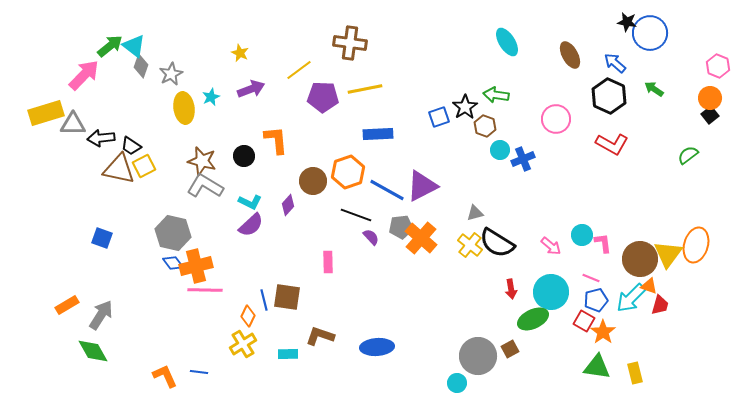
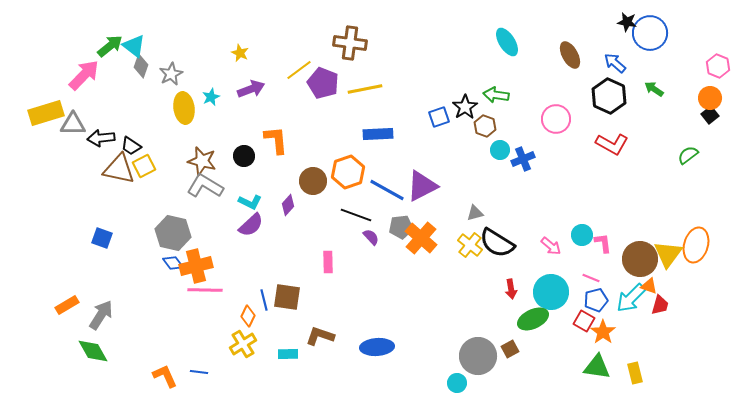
purple pentagon at (323, 97): moved 14 px up; rotated 20 degrees clockwise
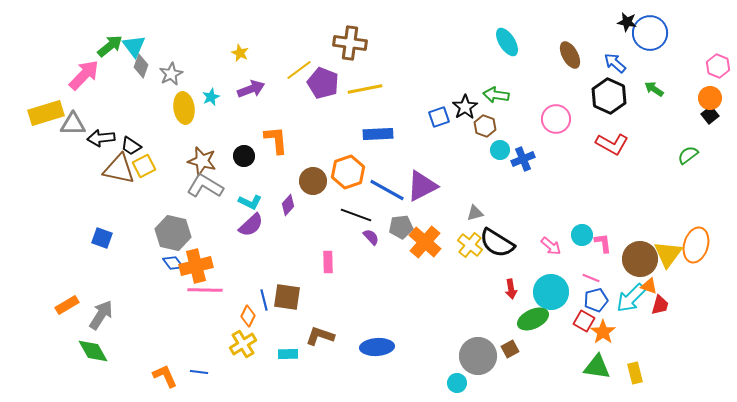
cyan triangle at (134, 46): rotated 15 degrees clockwise
orange cross at (421, 238): moved 4 px right, 4 px down
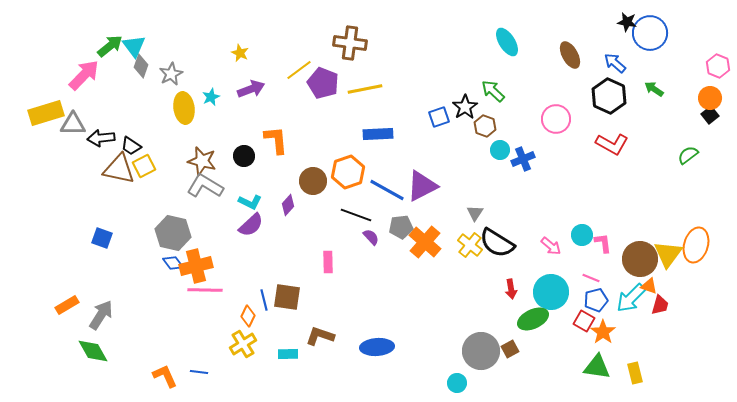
green arrow at (496, 95): moved 3 px left, 4 px up; rotated 35 degrees clockwise
gray triangle at (475, 213): rotated 42 degrees counterclockwise
gray circle at (478, 356): moved 3 px right, 5 px up
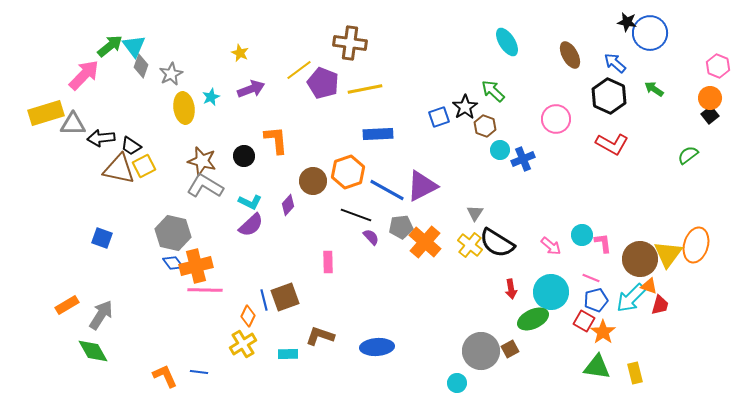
brown square at (287, 297): moved 2 px left; rotated 28 degrees counterclockwise
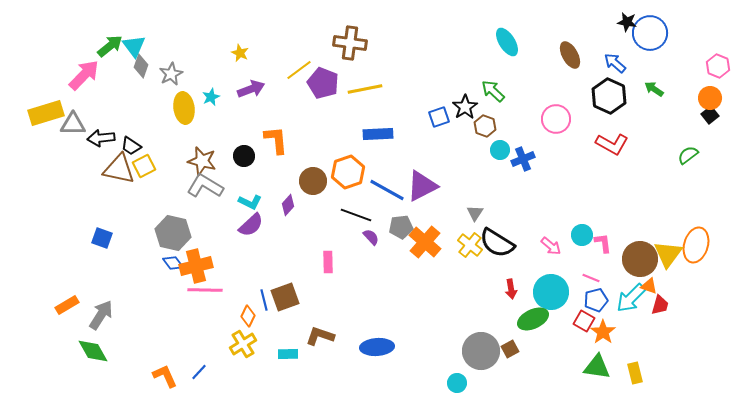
blue line at (199, 372): rotated 54 degrees counterclockwise
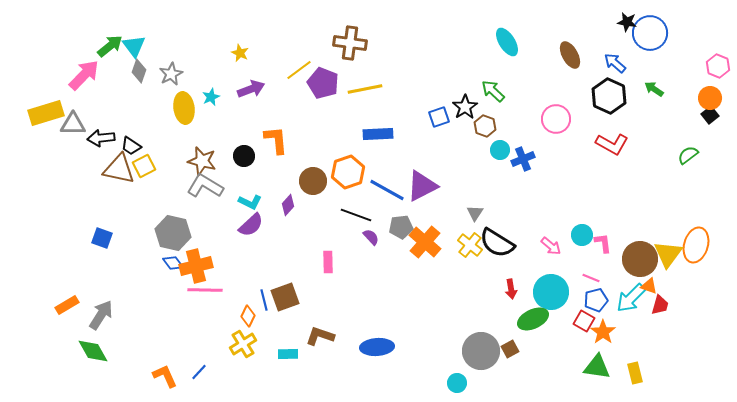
gray diamond at (141, 66): moved 2 px left, 5 px down
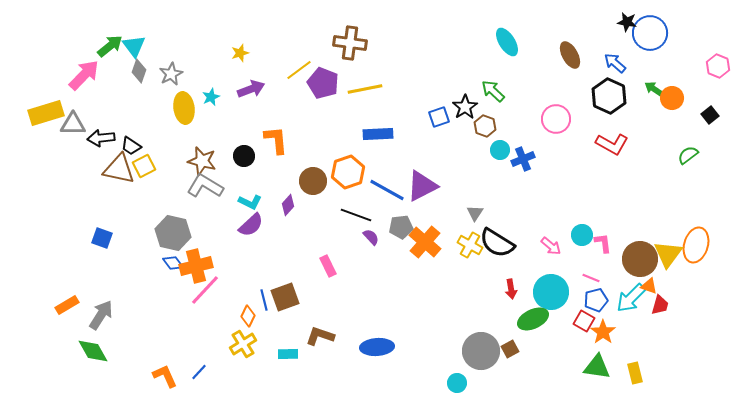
yellow star at (240, 53): rotated 30 degrees clockwise
orange circle at (710, 98): moved 38 px left
yellow cross at (470, 245): rotated 10 degrees counterclockwise
pink rectangle at (328, 262): moved 4 px down; rotated 25 degrees counterclockwise
pink line at (205, 290): rotated 48 degrees counterclockwise
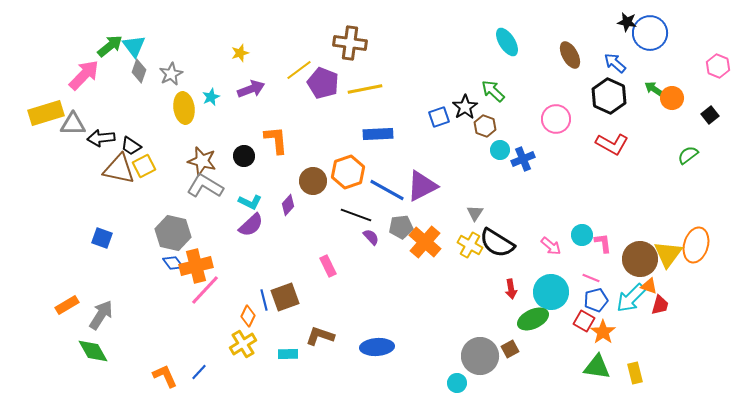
gray circle at (481, 351): moved 1 px left, 5 px down
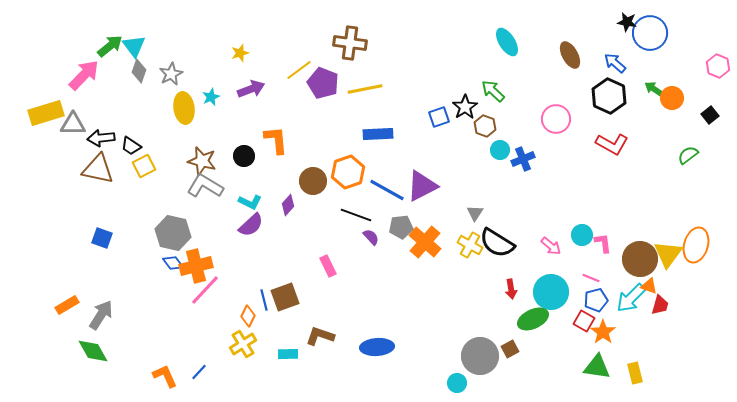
brown triangle at (119, 169): moved 21 px left
